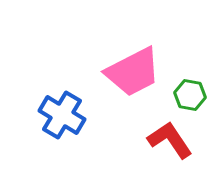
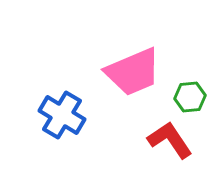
pink trapezoid: rotated 4 degrees clockwise
green hexagon: moved 2 px down; rotated 16 degrees counterclockwise
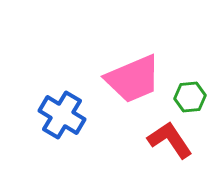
pink trapezoid: moved 7 px down
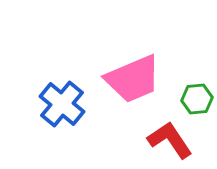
green hexagon: moved 7 px right, 2 px down
blue cross: moved 11 px up; rotated 9 degrees clockwise
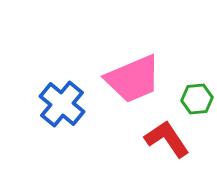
red L-shape: moved 3 px left, 1 px up
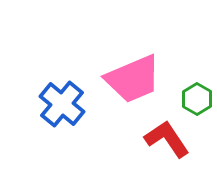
green hexagon: rotated 24 degrees counterclockwise
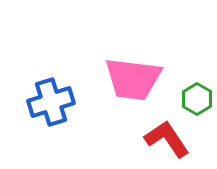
pink trapezoid: rotated 30 degrees clockwise
blue cross: moved 11 px left, 2 px up; rotated 33 degrees clockwise
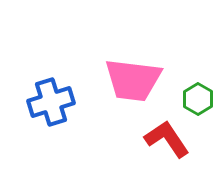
pink trapezoid: moved 1 px down
green hexagon: moved 1 px right
